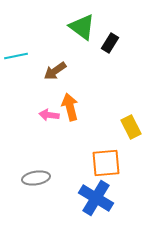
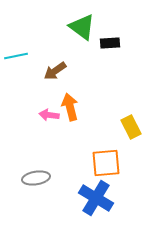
black rectangle: rotated 54 degrees clockwise
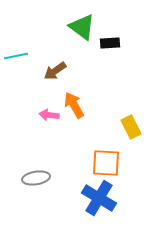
orange arrow: moved 4 px right, 2 px up; rotated 16 degrees counterclockwise
orange square: rotated 8 degrees clockwise
blue cross: moved 3 px right
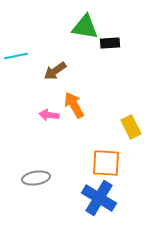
green triangle: moved 3 px right; rotated 28 degrees counterclockwise
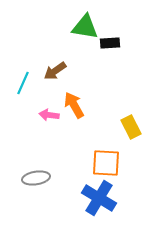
cyan line: moved 7 px right, 27 px down; rotated 55 degrees counterclockwise
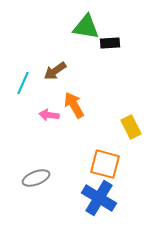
green triangle: moved 1 px right
orange square: moved 1 px left, 1 px down; rotated 12 degrees clockwise
gray ellipse: rotated 12 degrees counterclockwise
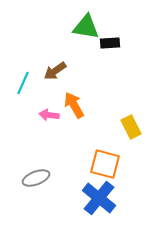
blue cross: rotated 8 degrees clockwise
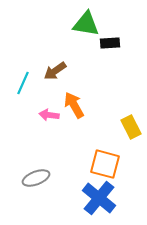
green triangle: moved 3 px up
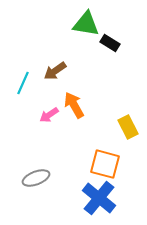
black rectangle: rotated 36 degrees clockwise
pink arrow: rotated 42 degrees counterclockwise
yellow rectangle: moved 3 px left
